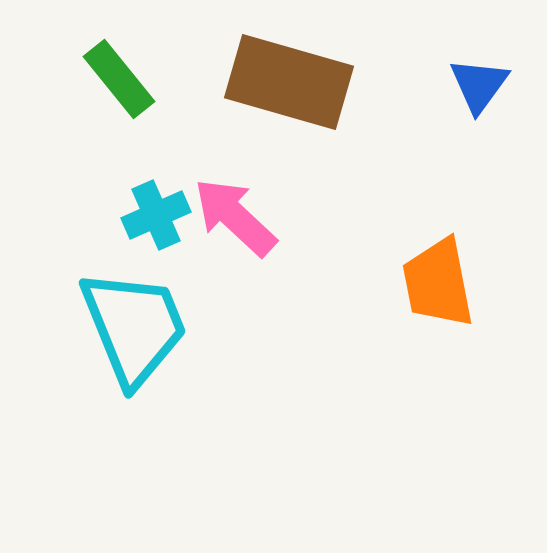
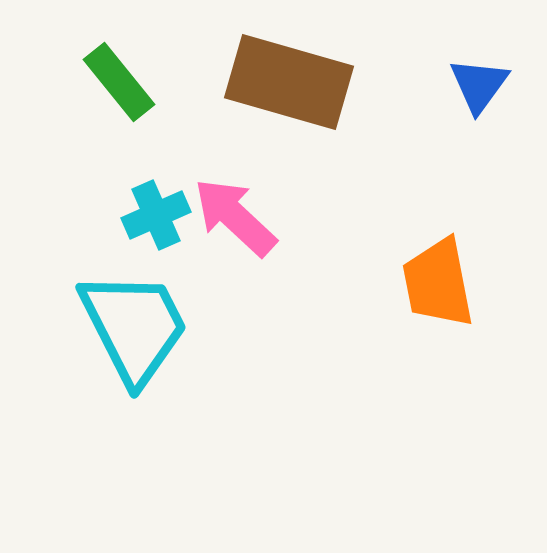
green rectangle: moved 3 px down
cyan trapezoid: rotated 5 degrees counterclockwise
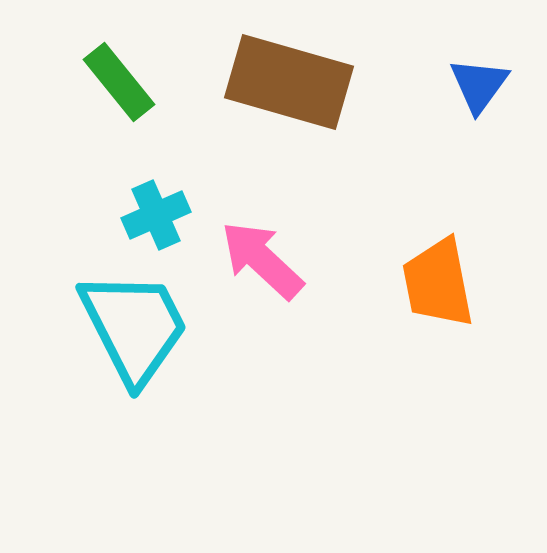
pink arrow: moved 27 px right, 43 px down
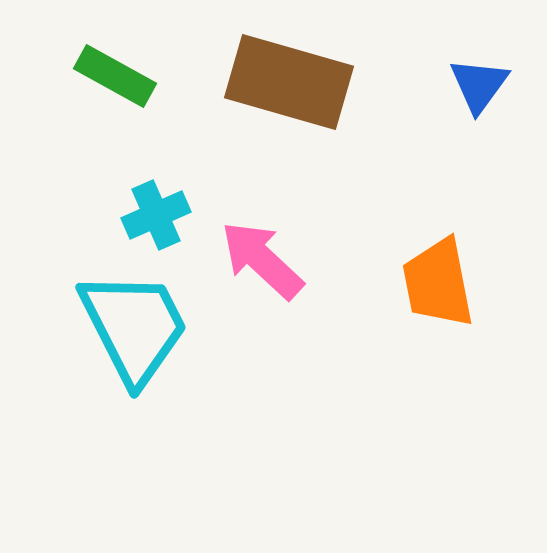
green rectangle: moved 4 px left, 6 px up; rotated 22 degrees counterclockwise
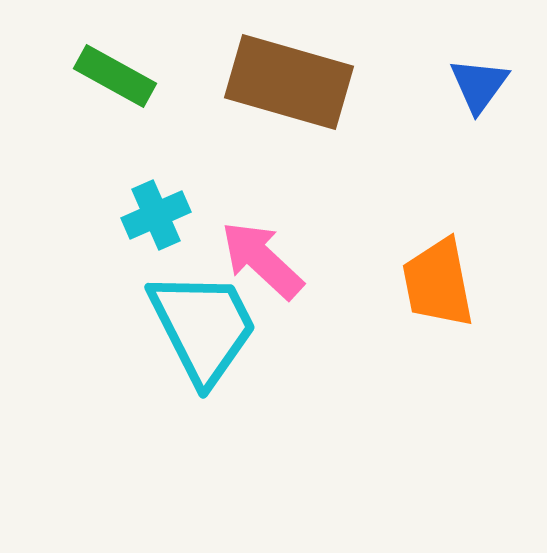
cyan trapezoid: moved 69 px right
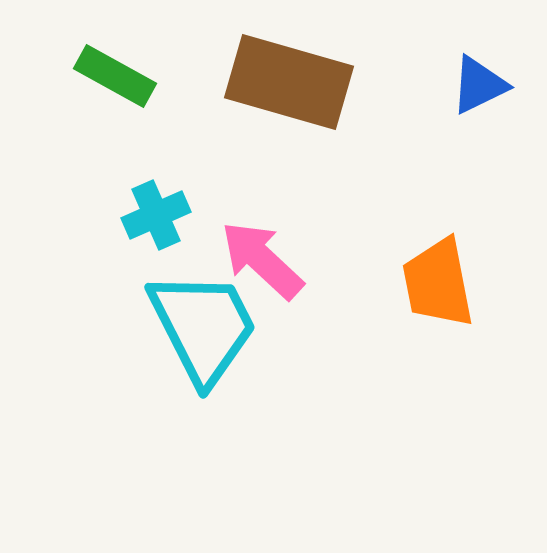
blue triangle: rotated 28 degrees clockwise
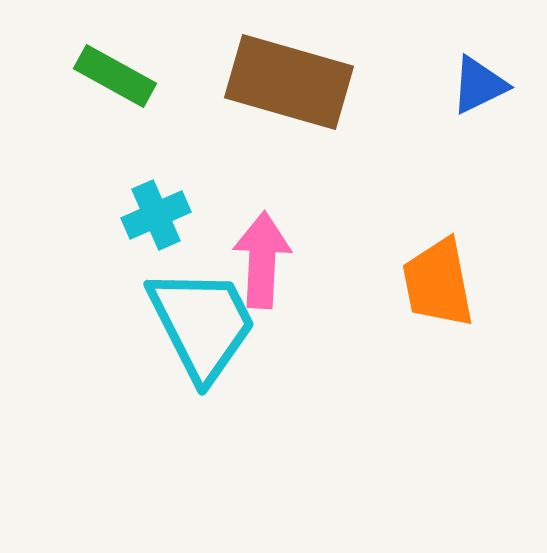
pink arrow: rotated 50 degrees clockwise
cyan trapezoid: moved 1 px left, 3 px up
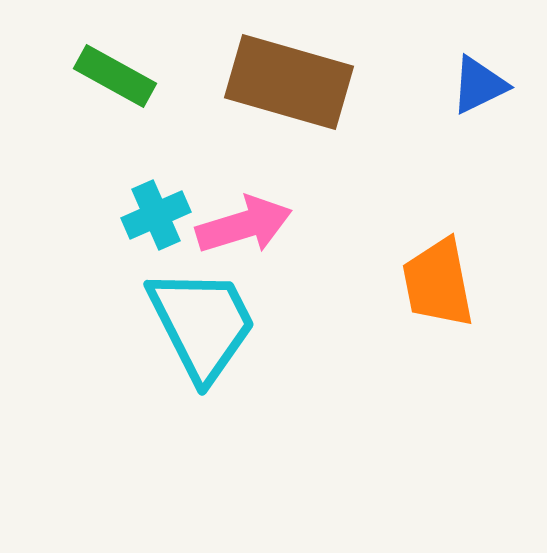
pink arrow: moved 18 px left, 35 px up; rotated 70 degrees clockwise
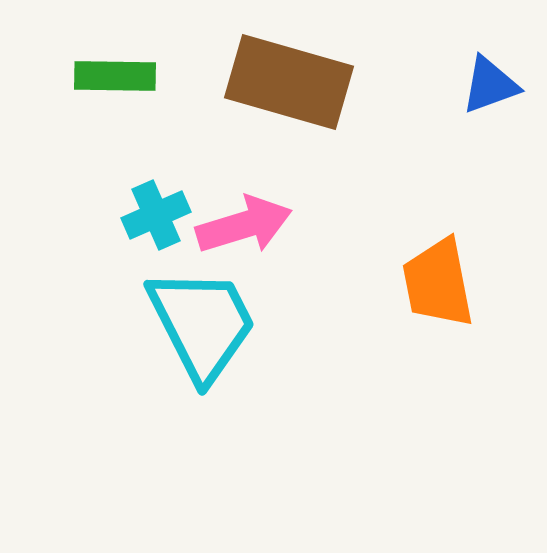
green rectangle: rotated 28 degrees counterclockwise
blue triangle: moved 11 px right; rotated 6 degrees clockwise
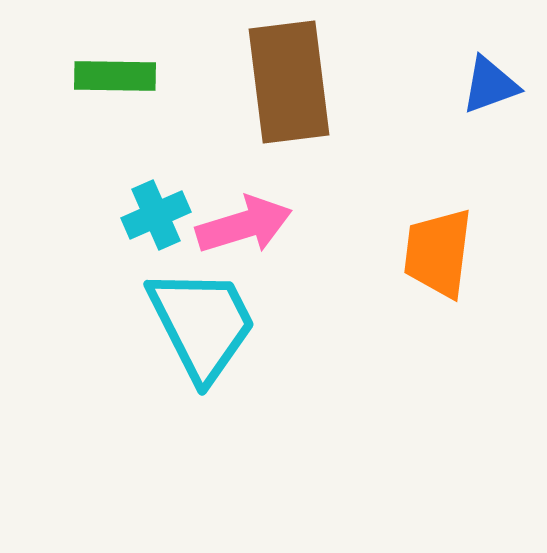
brown rectangle: rotated 67 degrees clockwise
orange trapezoid: moved 30 px up; rotated 18 degrees clockwise
